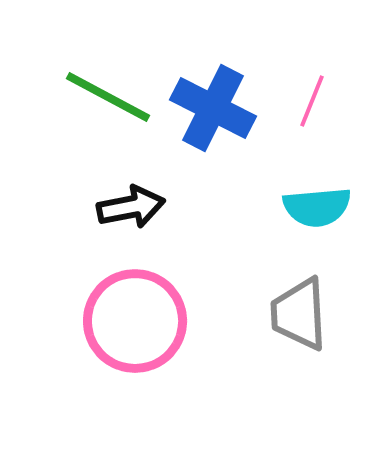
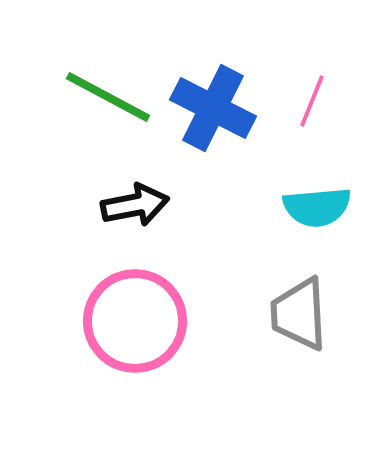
black arrow: moved 4 px right, 2 px up
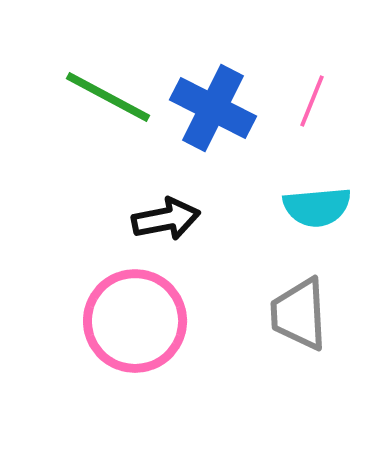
black arrow: moved 31 px right, 14 px down
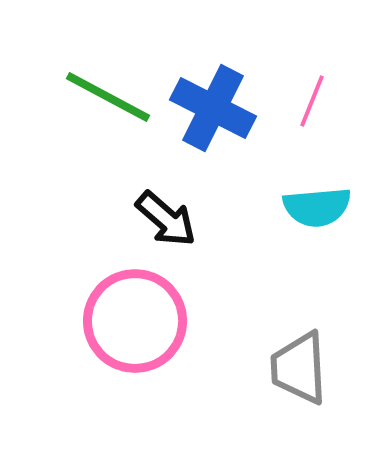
black arrow: rotated 52 degrees clockwise
gray trapezoid: moved 54 px down
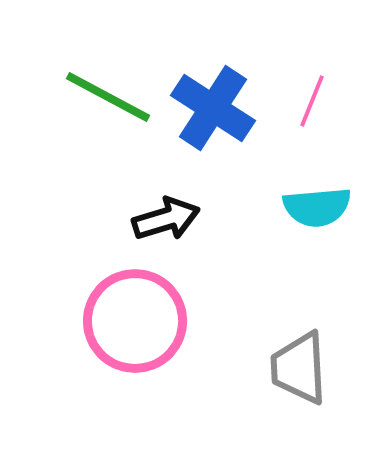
blue cross: rotated 6 degrees clockwise
black arrow: rotated 58 degrees counterclockwise
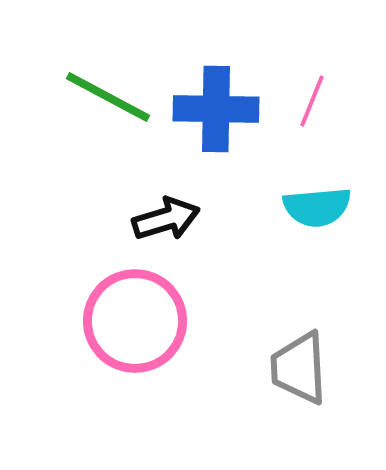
blue cross: moved 3 px right, 1 px down; rotated 32 degrees counterclockwise
